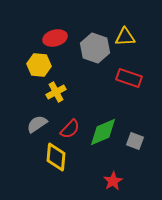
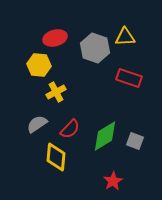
green diamond: moved 2 px right, 4 px down; rotated 8 degrees counterclockwise
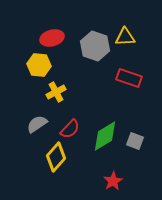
red ellipse: moved 3 px left
gray hexagon: moved 2 px up
yellow diamond: rotated 36 degrees clockwise
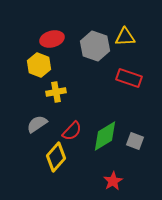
red ellipse: moved 1 px down
yellow hexagon: rotated 15 degrees clockwise
yellow cross: rotated 18 degrees clockwise
red semicircle: moved 2 px right, 2 px down
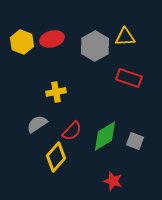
gray hexagon: rotated 12 degrees clockwise
yellow hexagon: moved 17 px left, 23 px up
red star: rotated 24 degrees counterclockwise
